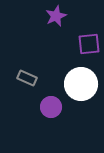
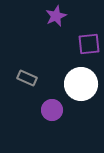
purple circle: moved 1 px right, 3 px down
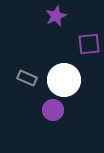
white circle: moved 17 px left, 4 px up
purple circle: moved 1 px right
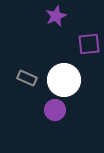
purple circle: moved 2 px right
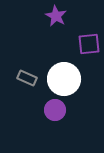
purple star: rotated 20 degrees counterclockwise
white circle: moved 1 px up
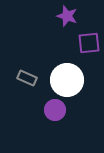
purple star: moved 11 px right; rotated 10 degrees counterclockwise
purple square: moved 1 px up
white circle: moved 3 px right, 1 px down
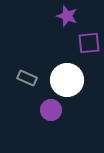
purple circle: moved 4 px left
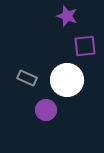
purple square: moved 4 px left, 3 px down
purple circle: moved 5 px left
